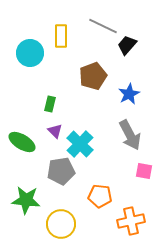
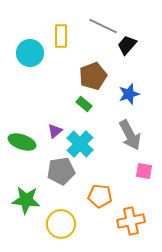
blue star: rotated 10 degrees clockwise
green rectangle: moved 34 px right; rotated 63 degrees counterclockwise
purple triangle: rotated 35 degrees clockwise
green ellipse: rotated 12 degrees counterclockwise
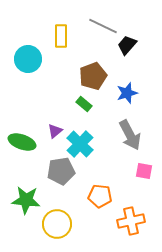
cyan circle: moved 2 px left, 6 px down
blue star: moved 2 px left, 1 px up
yellow circle: moved 4 px left
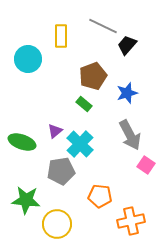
pink square: moved 2 px right, 6 px up; rotated 24 degrees clockwise
